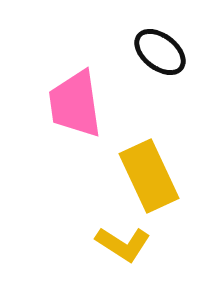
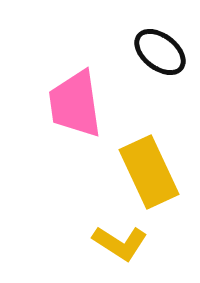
yellow rectangle: moved 4 px up
yellow L-shape: moved 3 px left, 1 px up
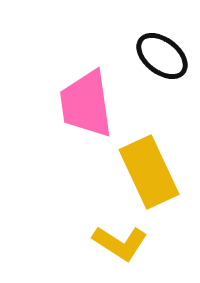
black ellipse: moved 2 px right, 4 px down
pink trapezoid: moved 11 px right
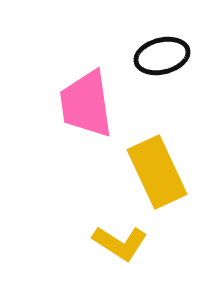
black ellipse: rotated 52 degrees counterclockwise
yellow rectangle: moved 8 px right
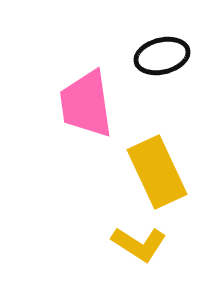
yellow L-shape: moved 19 px right, 1 px down
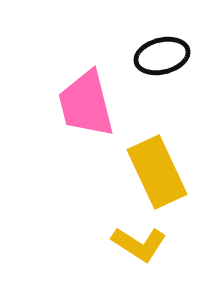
pink trapezoid: rotated 6 degrees counterclockwise
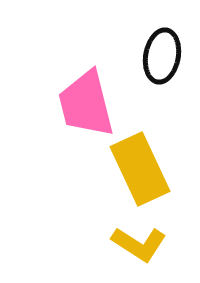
black ellipse: rotated 66 degrees counterclockwise
yellow rectangle: moved 17 px left, 3 px up
